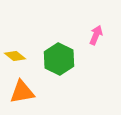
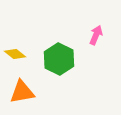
yellow diamond: moved 2 px up
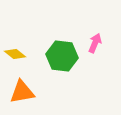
pink arrow: moved 1 px left, 8 px down
green hexagon: moved 3 px right, 3 px up; rotated 20 degrees counterclockwise
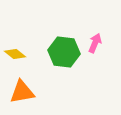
green hexagon: moved 2 px right, 4 px up
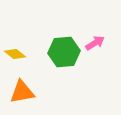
pink arrow: rotated 36 degrees clockwise
green hexagon: rotated 12 degrees counterclockwise
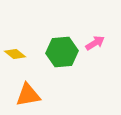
green hexagon: moved 2 px left
orange triangle: moved 6 px right, 3 px down
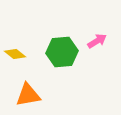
pink arrow: moved 2 px right, 2 px up
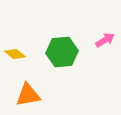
pink arrow: moved 8 px right, 1 px up
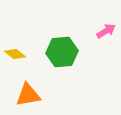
pink arrow: moved 1 px right, 9 px up
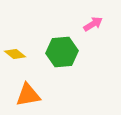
pink arrow: moved 13 px left, 7 px up
